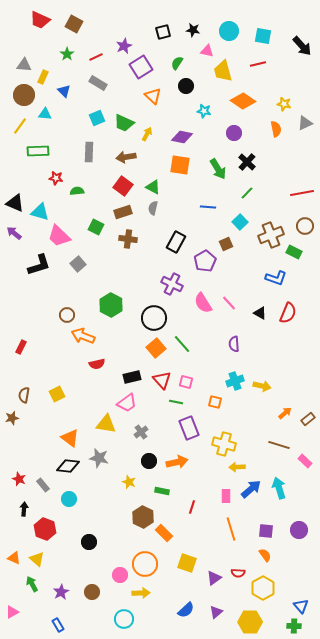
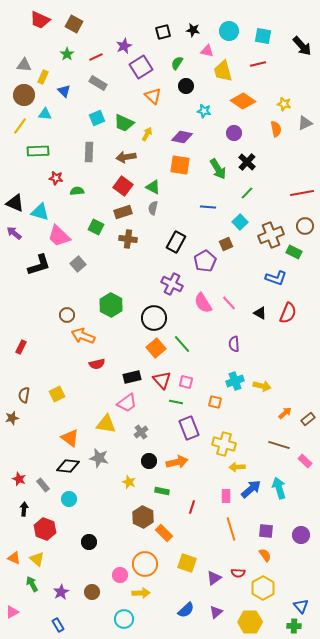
purple circle at (299, 530): moved 2 px right, 5 px down
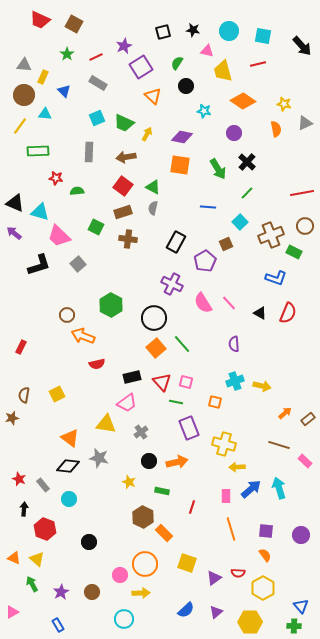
red triangle at (162, 380): moved 2 px down
